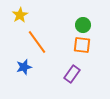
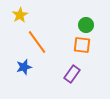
green circle: moved 3 px right
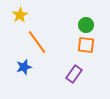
orange square: moved 4 px right
purple rectangle: moved 2 px right
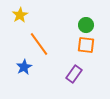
orange line: moved 2 px right, 2 px down
blue star: rotated 14 degrees counterclockwise
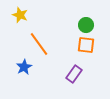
yellow star: rotated 21 degrees counterclockwise
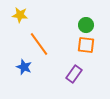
yellow star: rotated 14 degrees counterclockwise
blue star: rotated 21 degrees counterclockwise
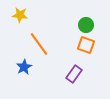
orange square: rotated 12 degrees clockwise
blue star: rotated 21 degrees clockwise
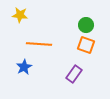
orange line: rotated 50 degrees counterclockwise
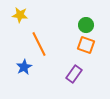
orange line: rotated 60 degrees clockwise
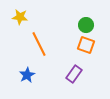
yellow star: moved 2 px down
blue star: moved 3 px right, 8 px down
